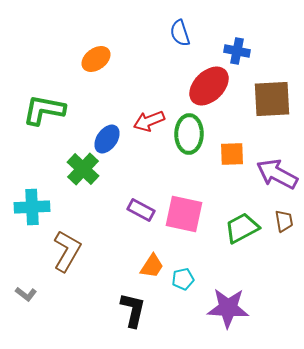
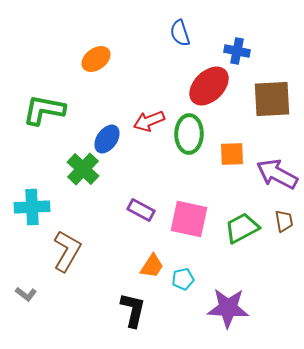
pink square: moved 5 px right, 5 px down
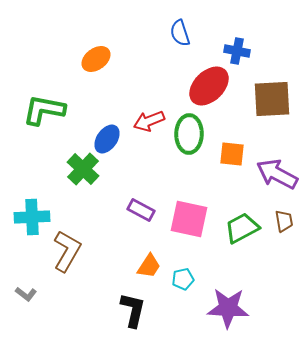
orange square: rotated 8 degrees clockwise
cyan cross: moved 10 px down
orange trapezoid: moved 3 px left
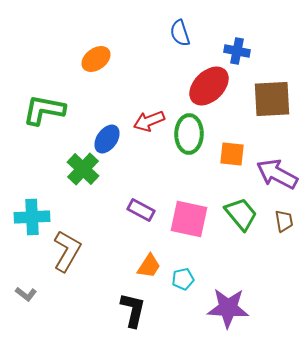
green trapezoid: moved 1 px left, 14 px up; rotated 78 degrees clockwise
